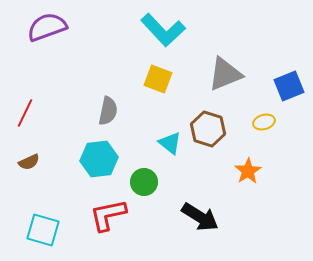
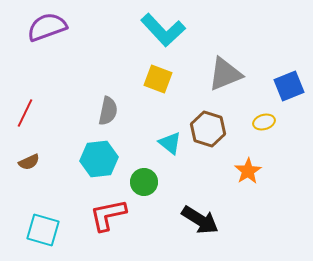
black arrow: moved 3 px down
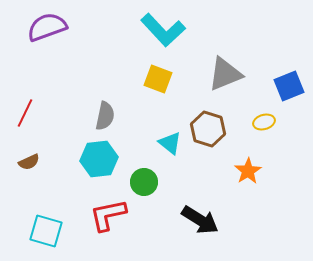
gray semicircle: moved 3 px left, 5 px down
cyan square: moved 3 px right, 1 px down
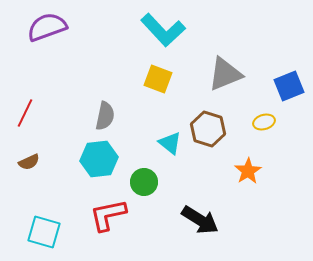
cyan square: moved 2 px left, 1 px down
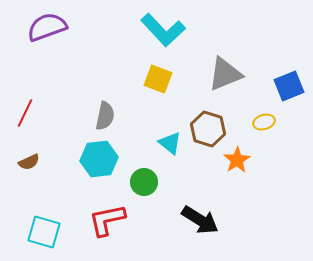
orange star: moved 11 px left, 11 px up
red L-shape: moved 1 px left, 5 px down
